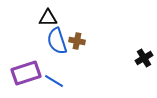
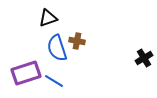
black triangle: rotated 18 degrees counterclockwise
blue semicircle: moved 7 px down
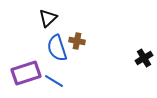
black triangle: rotated 24 degrees counterclockwise
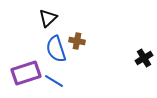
blue semicircle: moved 1 px left, 1 px down
